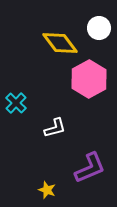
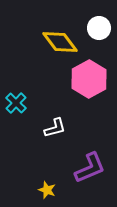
yellow diamond: moved 1 px up
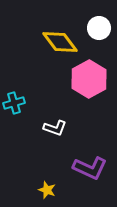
cyan cross: moved 2 px left; rotated 30 degrees clockwise
white L-shape: rotated 35 degrees clockwise
purple L-shape: rotated 48 degrees clockwise
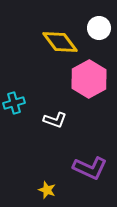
white L-shape: moved 8 px up
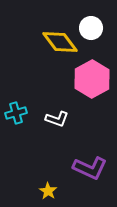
white circle: moved 8 px left
pink hexagon: moved 3 px right
cyan cross: moved 2 px right, 10 px down
white L-shape: moved 2 px right, 1 px up
yellow star: moved 1 px right, 1 px down; rotated 12 degrees clockwise
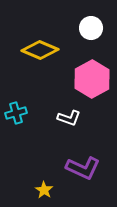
yellow diamond: moved 20 px left, 8 px down; rotated 30 degrees counterclockwise
white L-shape: moved 12 px right, 1 px up
purple L-shape: moved 7 px left
yellow star: moved 4 px left, 1 px up
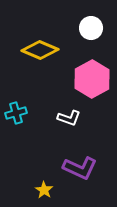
purple L-shape: moved 3 px left
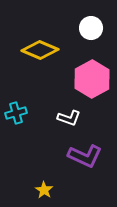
purple L-shape: moved 5 px right, 12 px up
